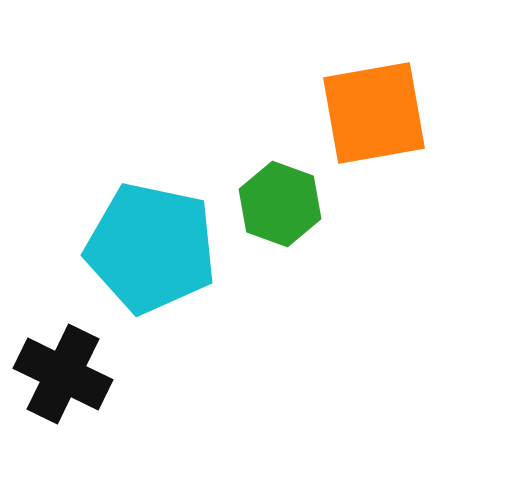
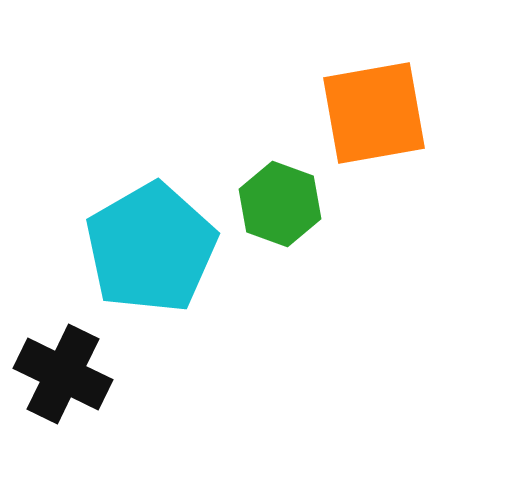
cyan pentagon: rotated 30 degrees clockwise
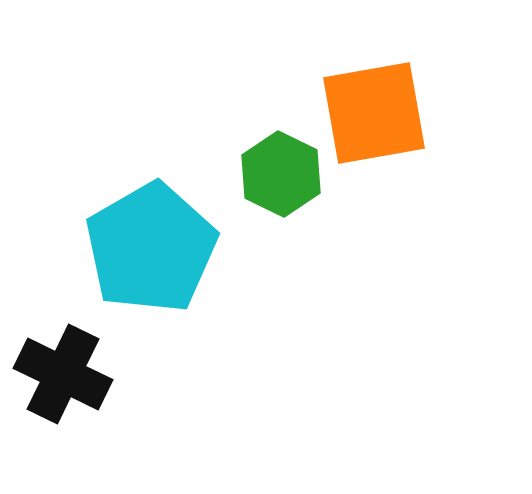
green hexagon: moved 1 px right, 30 px up; rotated 6 degrees clockwise
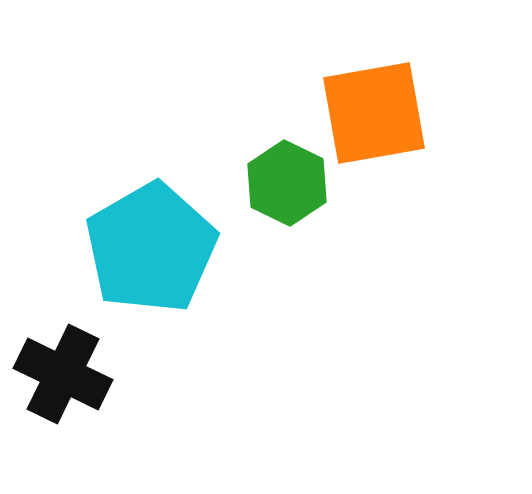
green hexagon: moved 6 px right, 9 px down
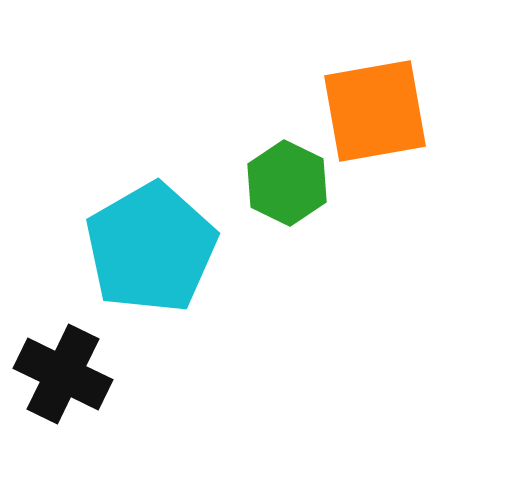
orange square: moved 1 px right, 2 px up
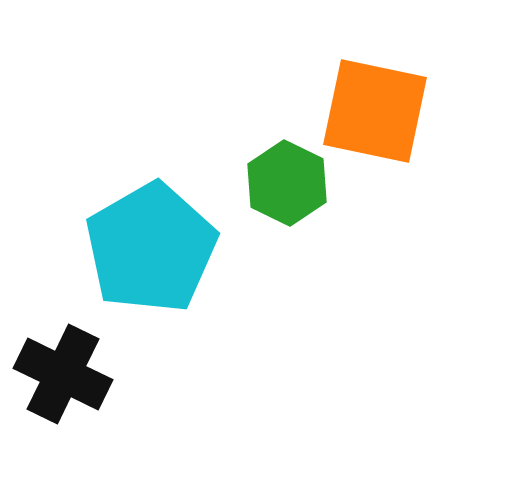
orange square: rotated 22 degrees clockwise
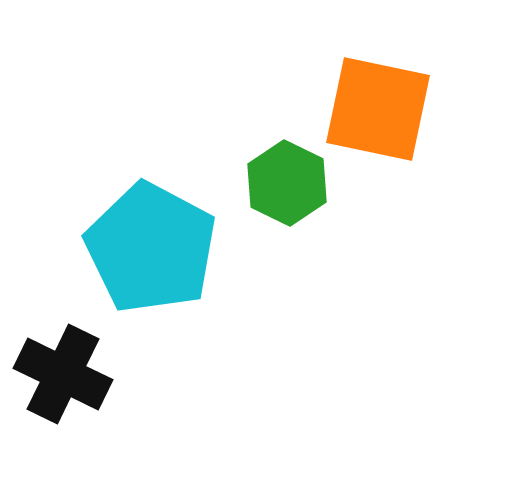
orange square: moved 3 px right, 2 px up
cyan pentagon: rotated 14 degrees counterclockwise
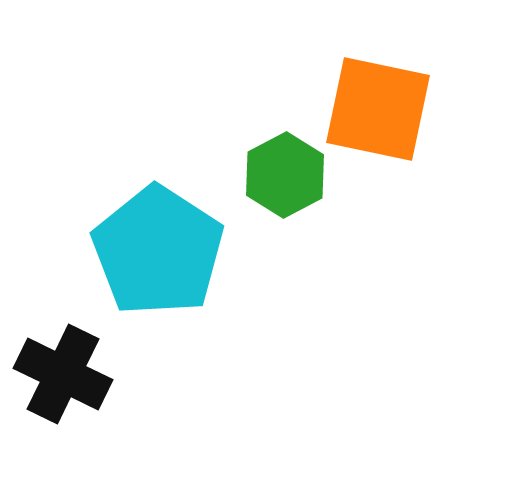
green hexagon: moved 2 px left, 8 px up; rotated 6 degrees clockwise
cyan pentagon: moved 7 px right, 3 px down; rotated 5 degrees clockwise
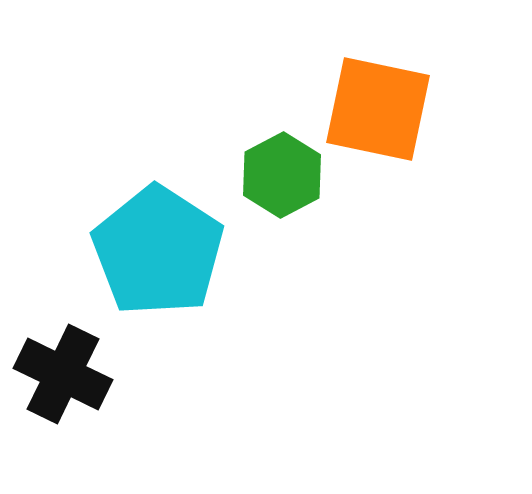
green hexagon: moved 3 px left
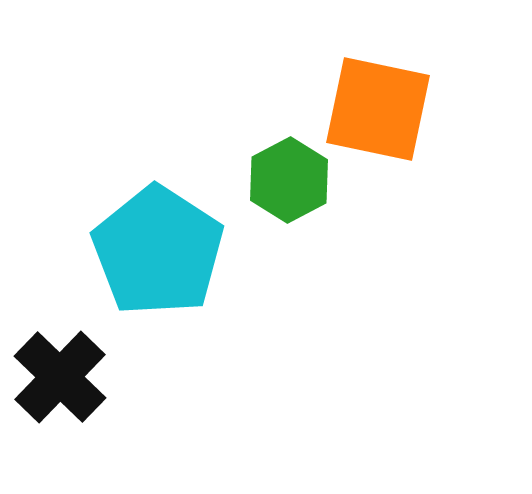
green hexagon: moved 7 px right, 5 px down
black cross: moved 3 px left, 3 px down; rotated 18 degrees clockwise
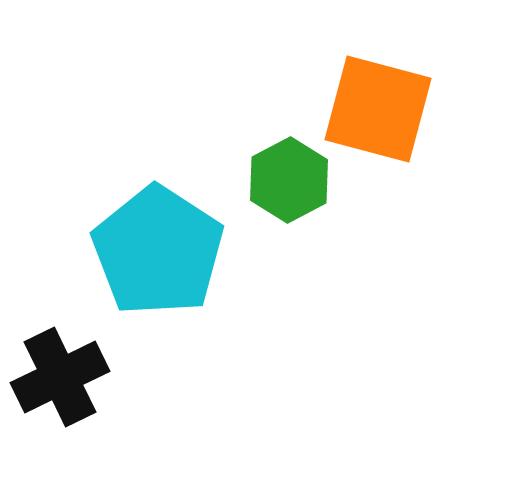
orange square: rotated 3 degrees clockwise
black cross: rotated 20 degrees clockwise
